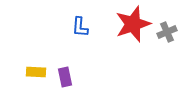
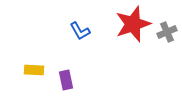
blue L-shape: moved 4 px down; rotated 35 degrees counterclockwise
yellow rectangle: moved 2 px left, 2 px up
purple rectangle: moved 1 px right, 3 px down
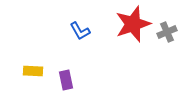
yellow rectangle: moved 1 px left, 1 px down
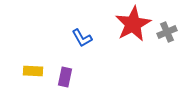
red star: rotated 9 degrees counterclockwise
blue L-shape: moved 2 px right, 7 px down
purple rectangle: moved 1 px left, 3 px up; rotated 24 degrees clockwise
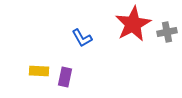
gray cross: rotated 12 degrees clockwise
yellow rectangle: moved 6 px right
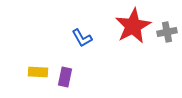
red star: moved 2 px down
yellow rectangle: moved 1 px left, 1 px down
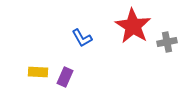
red star: rotated 12 degrees counterclockwise
gray cross: moved 10 px down
purple rectangle: rotated 12 degrees clockwise
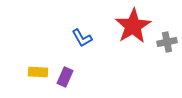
red star: rotated 9 degrees clockwise
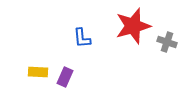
red star: rotated 15 degrees clockwise
blue L-shape: rotated 25 degrees clockwise
gray cross: rotated 30 degrees clockwise
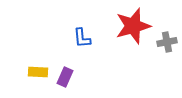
gray cross: rotated 30 degrees counterclockwise
